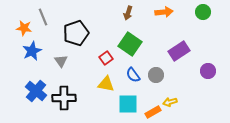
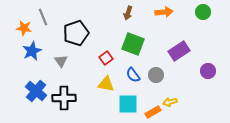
green square: moved 3 px right; rotated 15 degrees counterclockwise
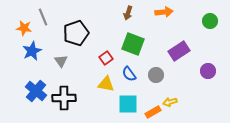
green circle: moved 7 px right, 9 px down
blue semicircle: moved 4 px left, 1 px up
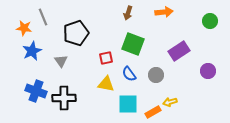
red square: rotated 24 degrees clockwise
blue cross: rotated 20 degrees counterclockwise
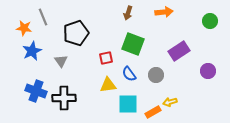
yellow triangle: moved 2 px right, 1 px down; rotated 18 degrees counterclockwise
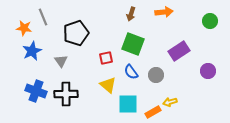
brown arrow: moved 3 px right, 1 px down
blue semicircle: moved 2 px right, 2 px up
yellow triangle: rotated 48 degrees clockwise
black cross: moved 2 px right, 4 px up
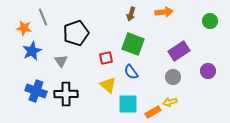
gray circle: moved 17 px right, 2 px down
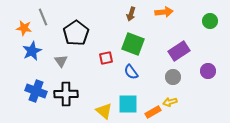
black pentagon: rotated 15 degrees counterclockwise
yellow triangle: moved 4 px left, 26 px down
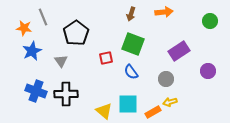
gray circle: moved 7 px left, 2 px down
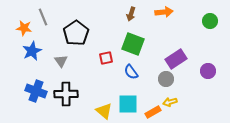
purple rectangle: moved 3 px left, 8 px down
